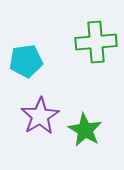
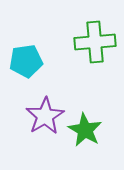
green cross: moved 1 px left
purple star: moved 5 px right
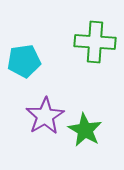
green cross: rotated 9 degrees clockwise
cyan pentagon: moved 2 px left
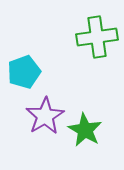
green cross: moved 2 px right, 5 px up; rotated 12 degrees counterclockwise
cyan pentagon: moved 11 px down; rotated 12 degrees counterclockwise
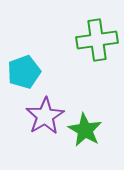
green cross: moved 3 px down
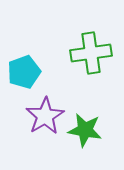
green cross: moved 6 px left, 13 px down
green star: rotated 20 degrees counterclockwise
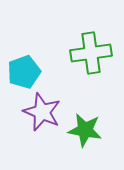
purple star: moved 3 px left, 4 px up; rotated 18 degrees counterclockwise
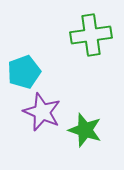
green cross: moved 18 px up
green star: rotated 8 degrees clockwise
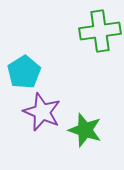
green cross: moved 9 px right, 4 px up
cyan pentagon: rotated 12 degrees counterclockwise
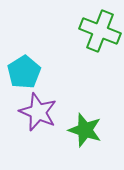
green cross: rotated 30 degrees clockwise
purple star: moved 4 px left
